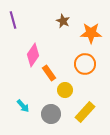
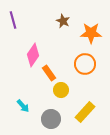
yellow circle: moved 4 px left
gray circle: moved 5 px down
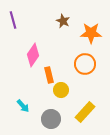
orange rectangle: moved 2 px down; rotated 21 degrees clockwise
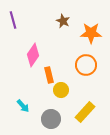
orange circle: moved 1 px right, 1 px down
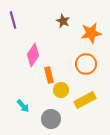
orange star: rotated 10 degrees counterclockwise
orange circle: moved 1 px up
yellow rectangle: moved 12 px up; rotated 20 degrees clockwise
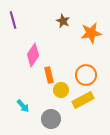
orange circle: moved 11 px down
yellow rectangle: moved 2 px left
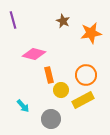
pink diamond: moved 1 px right, 1 px up; rotated 70 degrees clockwise
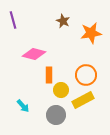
orange rectangle: rotated 14 degrees clockwise
gray circle: moved 5 px right, 4 px up
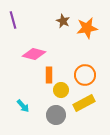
orange star: moved 4 px left, 5 px up
orange circle: moved 1 px left
yellow rectangle: moved 1 px right, 3 px down
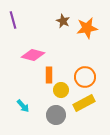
pink diamond: moved 1 px left, 1 px down
orange circle: moved 2 px down
